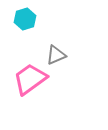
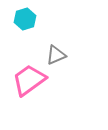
pink trapezoid: moved 1 px left, 1 px down
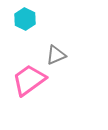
cyan hexagon: rotated 15 degrees counterclockwise
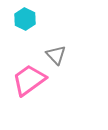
gray triangle: rotated 50 degrees counterclockwise
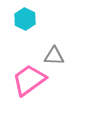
gray triangle: moved 2 px left, 1 px down; rotated 45 degrees counterclockwise
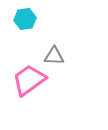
cyan hexagon: rotated 25 degrees clockwise
